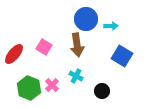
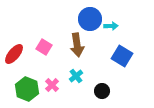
blue circle: moved 4 px right
cyan cross: rotated 24 degrees clockwise
green hexagon: moved 2 px left, 1 px down
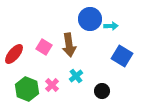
brown arrow: moved 8 px left
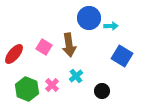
blue circle: moved 1 px left, 1 px up
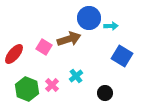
brown arrow: moved 6 px up; rotated 100 degrees counterclockwise
black circle: moved 3 px right, 2 px down
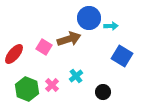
black circle: moved 2 px left, 1 px up
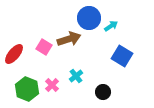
cyan arrow: rotated 32 degrees counterclockwise
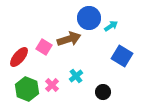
red ellipse: moved 5 px right, 3 px down
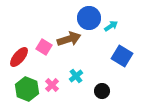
black circle: moved 1 px left, 1 px up
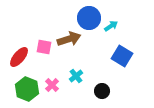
pink square: rotated 21 degrees counterclockwise
